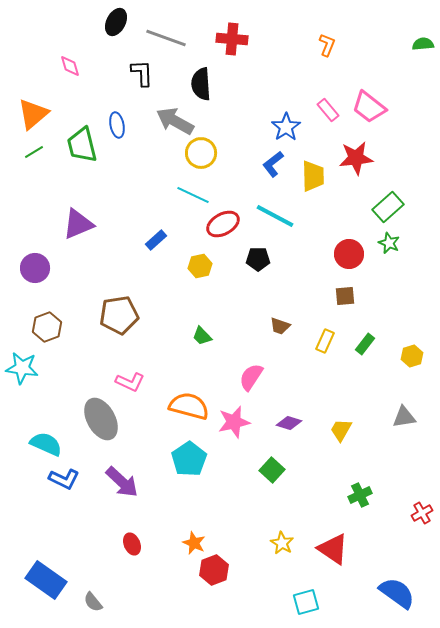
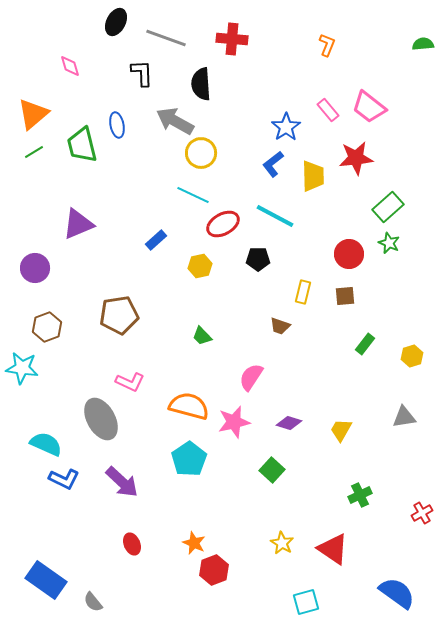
yellow rectangle at (325, 341): moved 22 px left, 49 px up; rotated 10 degrees counterclockwise
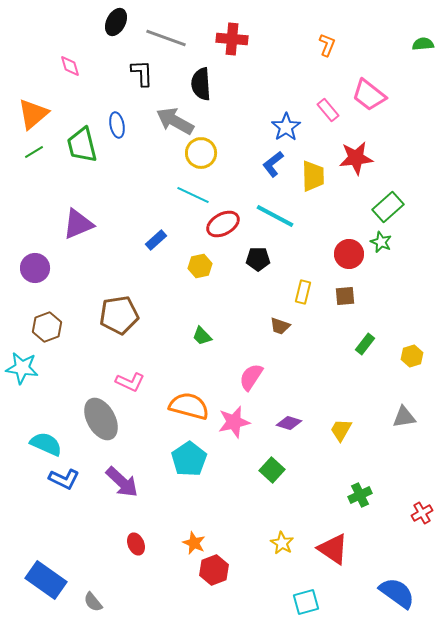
pink trapezoid at (369, 107): moved 12 px up
green star at (389, 243): moved 8 px left, 1 px up
red ellipse at (132, 544): moved 4 px right
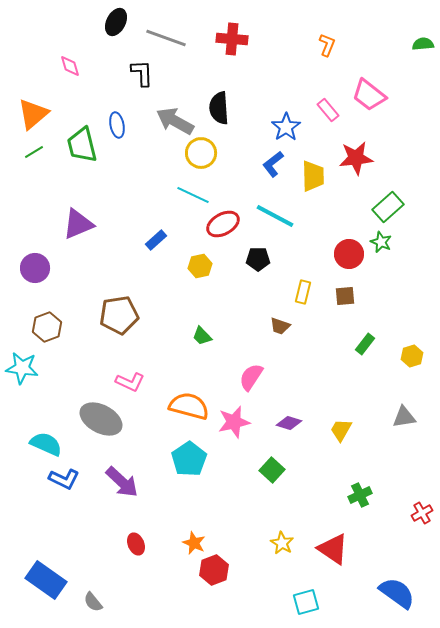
black semicircle at (201, 84): moved 18 px right, 24 px down
gray ellipse at (101, 419): rotated 33 degrees counterclockwise
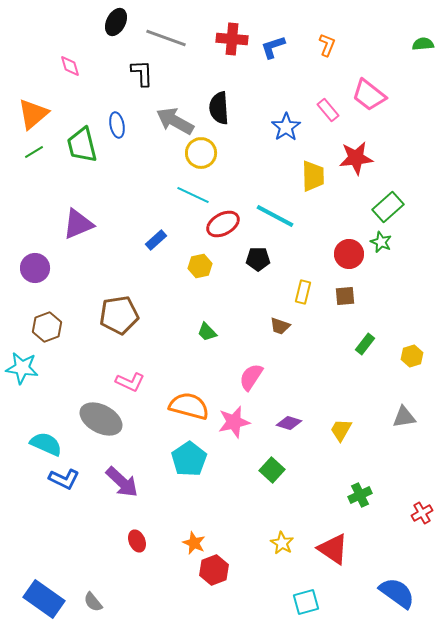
blue L-shape at (273, 164): moved 117 px up; rotated 20 degrees clockwise
green trapezoid at (202, 336): moved 5 px right, 4 px up
red ellipse at (136, 544): moved 1 px right, 3 px up
blue rectangle at (46, 580): moved 2 px left, 19 px down
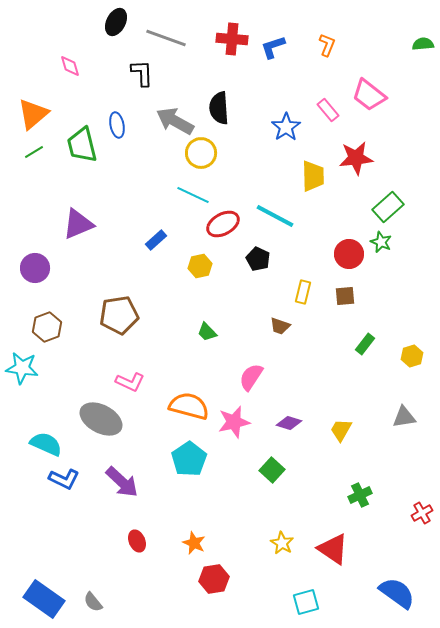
black pentagon at (258, 259): rotated 25 degrees clockwise
red hexagon at (214, 570): moved 9 px down; rotated 12 degrees clockwise
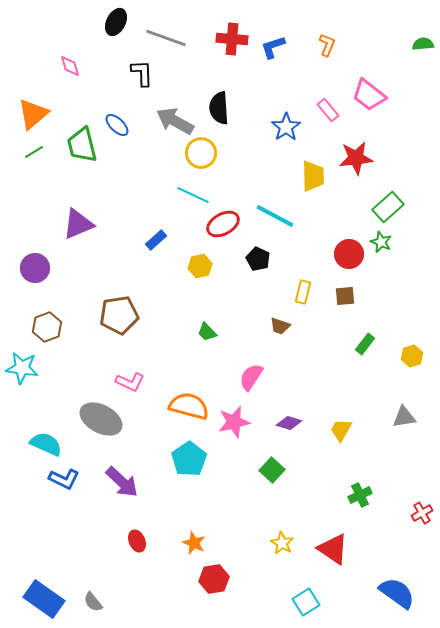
blue ellipse at (117, 125): rotated 35 degrees counterclockwise
cyan square at (306, 602): rotated 16 degrees counterclockwise
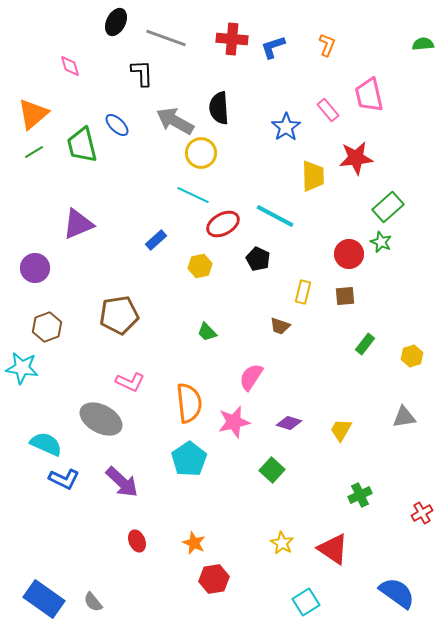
pink trapezoid at (369, 95): rotated 39 degrees clockwise
orange semicircle at (189, 406): moved 3 px up; rotated 69 degrees clockwise
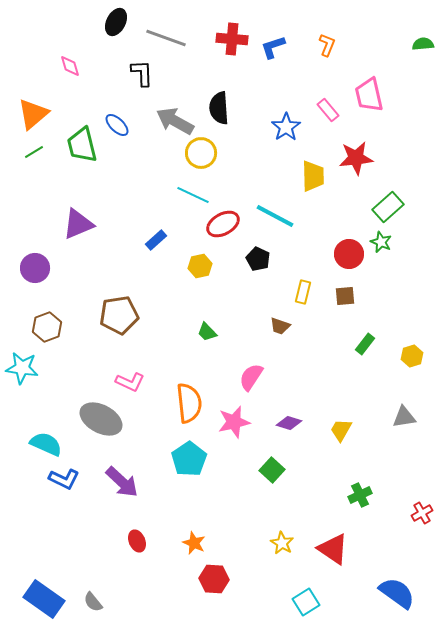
red hexagon at (214, 579): rotated 12 degrees clockwise
